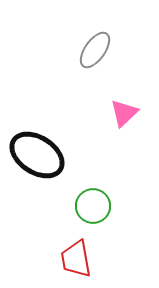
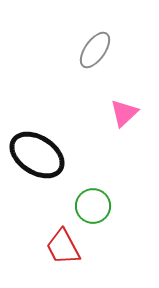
red trapezoid: moved 13 px left, 12 px up; rotated 18 degrees counterclockwise
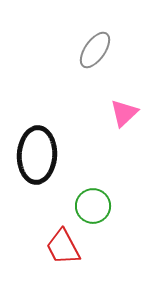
black ellipse: rotated 60 degrees clockwise
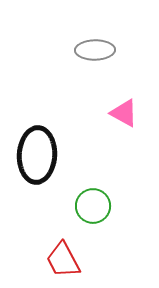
gray ellipse: rotated 54 degrees clockwise
pink triangle: rotated 48 degrees counterclockwise
red trapezoid: moved 13 px down
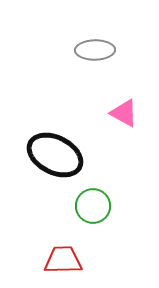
black ellipse: moved 18 px right; rotated 66 degrees counterclockwise
red trapezoid: rotated 117 degrees clockwise
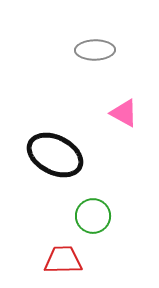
green circle: moved 10 px down
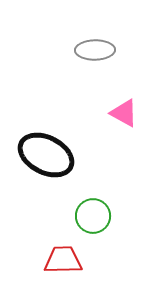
black ellipse: moved 9 px left
